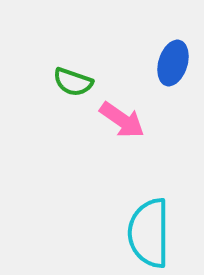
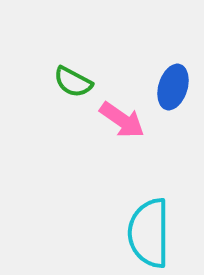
blue ellipse: moved 24 px down
green semicircle: rotated 9 degrees clockwise
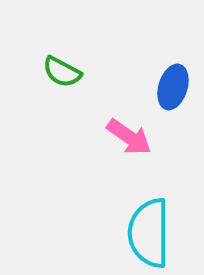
green semicircle: moved 11 px left, 10 px up
pink arrow: moved 7 px right, 17 px down
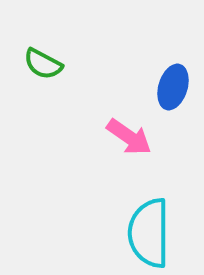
green semicircle: moved 19 px left, 8 px up
